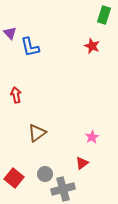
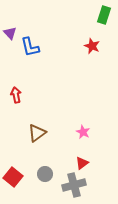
pink star: moved 9 px left, 5 px up; rotated 16 degrees counterclockwise
red square: moved 1 px left, 1 px up
gray cross: moved 11 px right, 4 px up
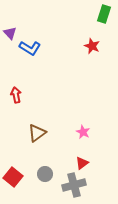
green rectangle: moved 1 px up
blue L-shape: moved 1 px down; rotated 45 degrees counterclockwise
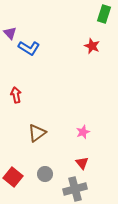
blue L-shape: moved 1 px left
pink star: rotated 24 degrees clockwise
red triangle: rotated 32 degrees counterclockwise
gray cross: moved 1 px right, 4 px down
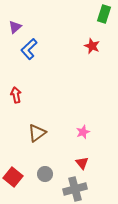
purple triangle: moved 5 px right, 6 px up; rotated 32 degrees clockwise
blue L-shape: moved 1 px down; rotated 105 degrees clockwise
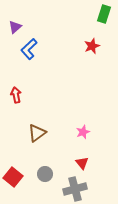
red star: rotated 28 degrees clockwise
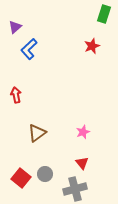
red square: moved 8 px right, 1 px down
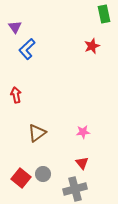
green rectangle: rotated 30 degrees counterclockwise
purple triangle: rotated 24 degrees counterclockwise
blue L-shape: moved 2 px left
pink star: rotated 16 degrees clockwise
gray circle: moved 2 px left
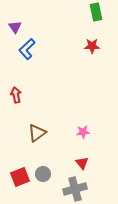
green rectangle: moved 8 px left, 2 px up
red star: rotated 21 degrees clockwise
red square: moved 1 px left, 1 px up; rotated 30 degrees clockwise
